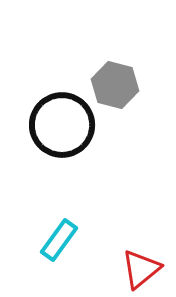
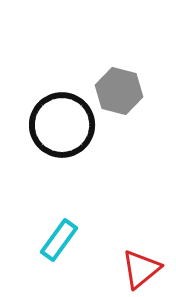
gray hexagon: moved 4 px right, 6 px down
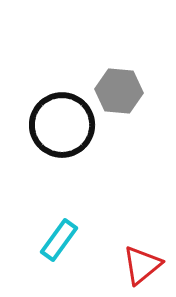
gray hexagon: rotated 9 degrees counterclockwise
red triangle: moved 1 px right, 4 px up
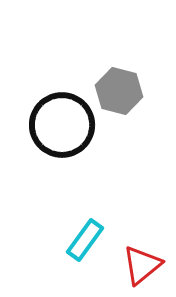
gray hexagon: rotated 9 degrees clockwise
cyan rectangle: moved 26 px right
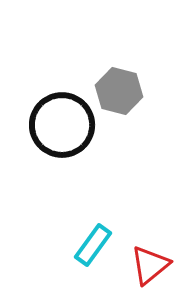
cyan rectangle: moved 8 px right, 5 px down
red triangle: moved 8 px right
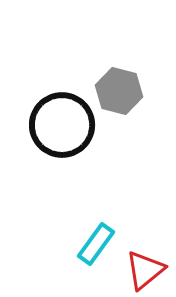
cyan rectangle: moved 3 px right, 1 px up
red triangle: moved 5 px left, 5 px down
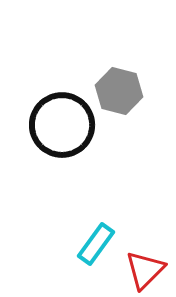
red triangle: rotated 6 degrees counterclockwise
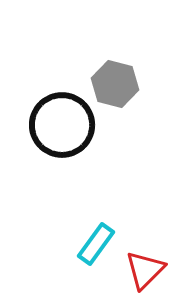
gray hexagon: moved 4 px left, 7 px up
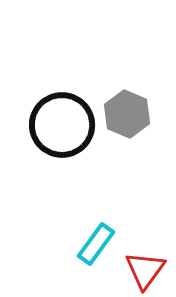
gray hexagon: moved 12 px right, 30 px down; rotated 9 degrees clockwise
red triangle: rotated 9 degrees counterclockwise
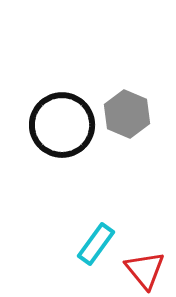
red triangle: rotated 15 degrees counterclockwise
